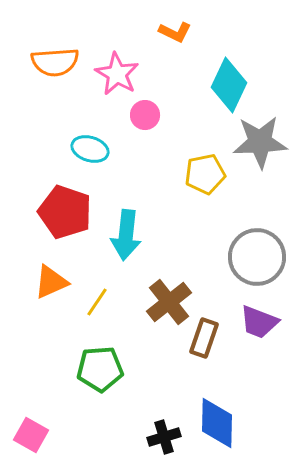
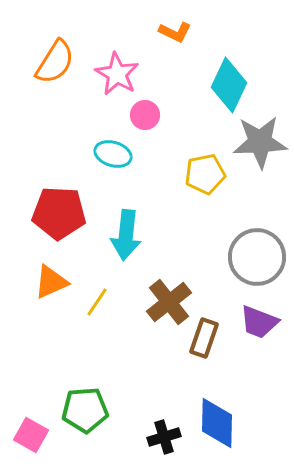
orange semicircle: rotated 54 degrees counterclockwise
cyan ellipse: moved 23 px right, 5 px down
red pentagon: moved 6 px left, 1 px down; rotated 16 degrees counterclockwise
green pentagon: moved 15 px left, 41 px down
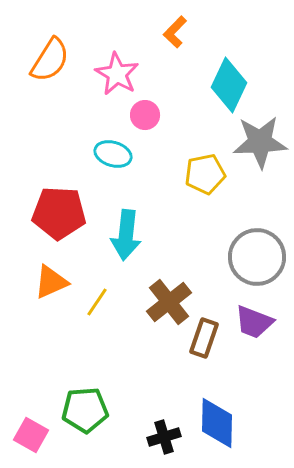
orange L-shape: rotated 108 degrees clockwise
orange semicircle: moved 5 px left, 2 px up
purple trapezoid: moved 5 px left
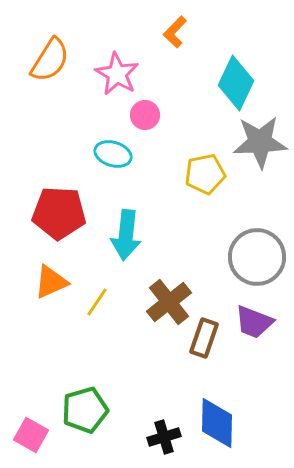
cyan diamond: moved 7 px right, 2 px up
green pentagon: rotated 12 degrees counterclockwise
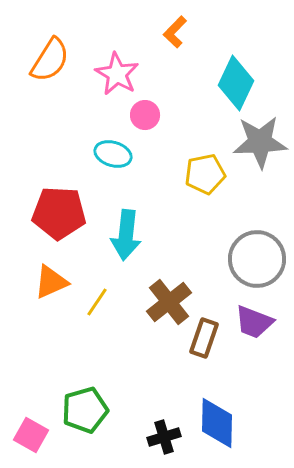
gray circle: moved 2 px down
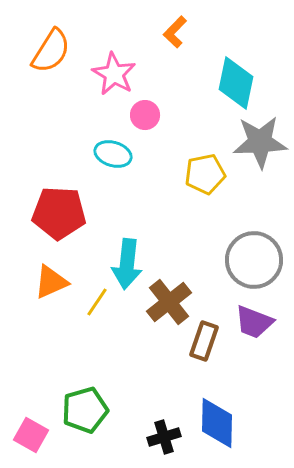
orange semicircle: moved 1 px right, 9 px up
pink star: moved 3 px left
cyan diamond: rotated 14 degrees counterclockwise
cyan arrow: moved 1 px right, 29 px down
gray circle: moved 3 px left, 1 px down
brown rectangle: moved 3 px down
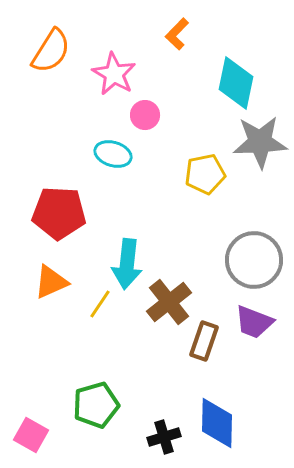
orange L-shape: moved 2 px right, 2 px down
yellow line: moved 3 px right, 2 px down
green pentagon: moved 11 px right, 5 px up
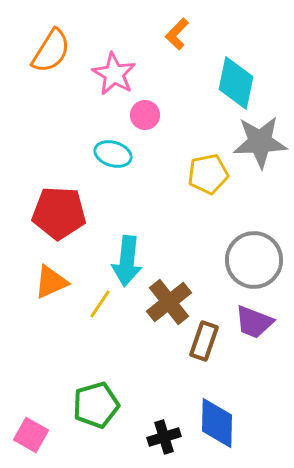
yellow pentagon: moved 3 px right
cyan arrow: moved 3 px up
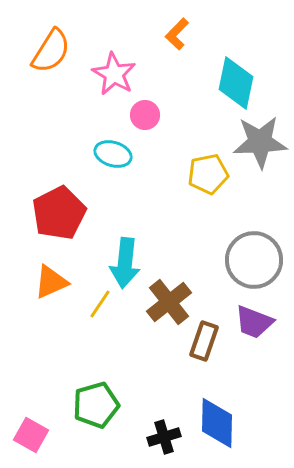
red pentagon: rotated 30 degrees counterclockwise
cyan arrow: moved 2 px left, 2 px down
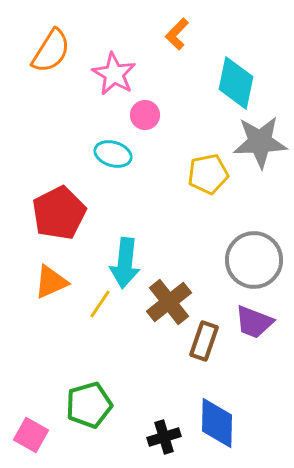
green pentagon: moved 7 px left
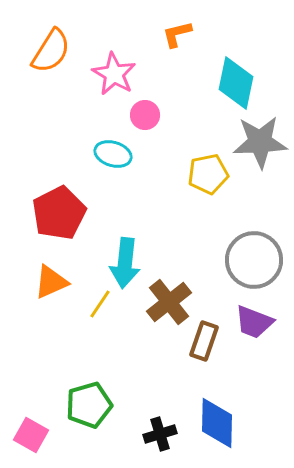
orange L-shape: rotated 32 degrees clockwise
black cross: moved 4 px left, 3 px up
